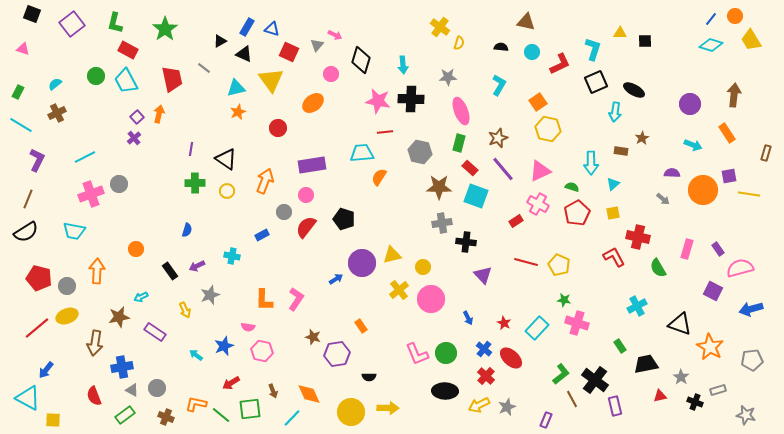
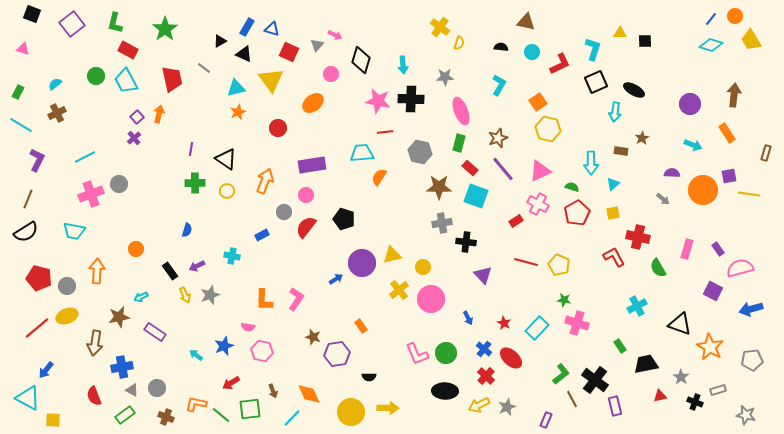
gray star at (448, 77): moved 3 px left
yellow arrow at (185, 310): moved 15 px up
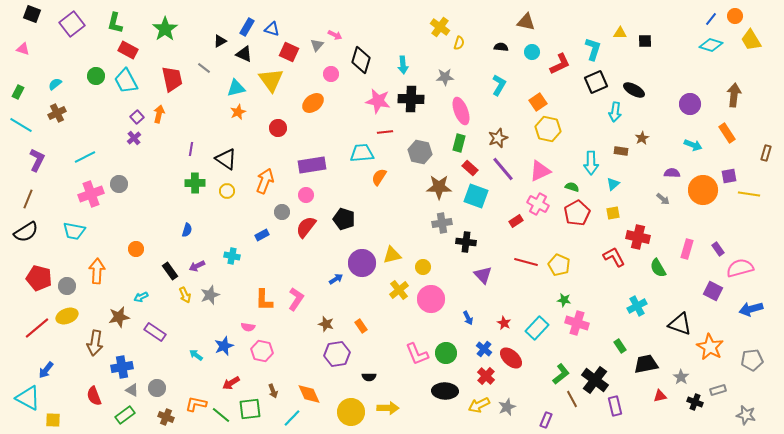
gray circle at (284, 212): moved 2 px left
brown star at (313, 337): moved 13 px right, 13 px up
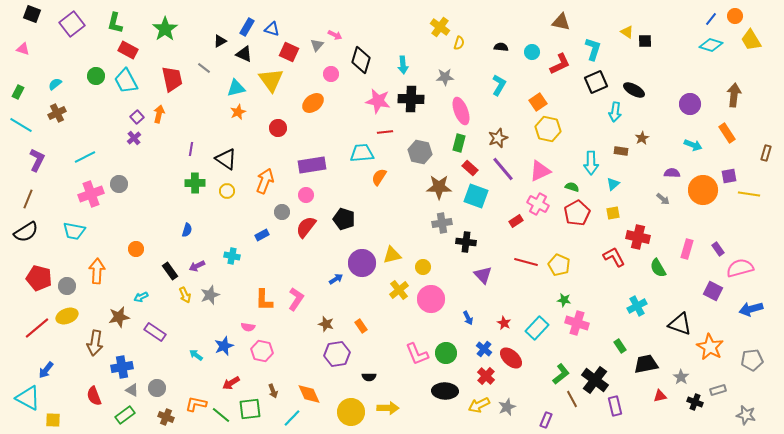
brown triangle at (526, 22): moved 35 px right
yellow triangle at (620, 33): moved 7 px right, 1 px up; rotated 32 degrees clockwise
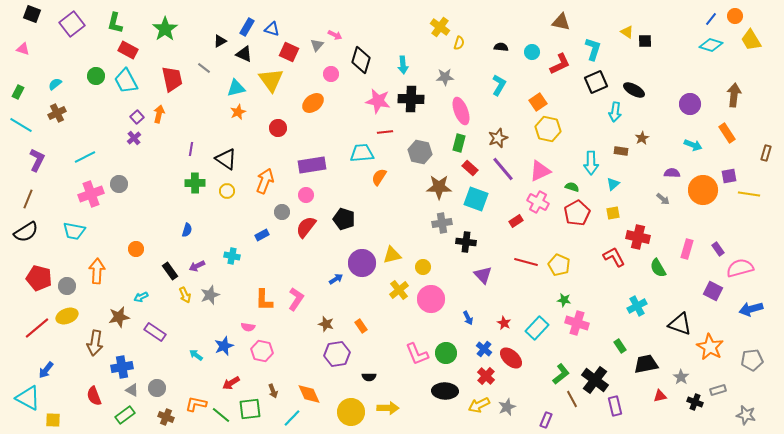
cyan square at (476, 196): moved 3 px down
pink cross at (538, 204): moved 2 px up
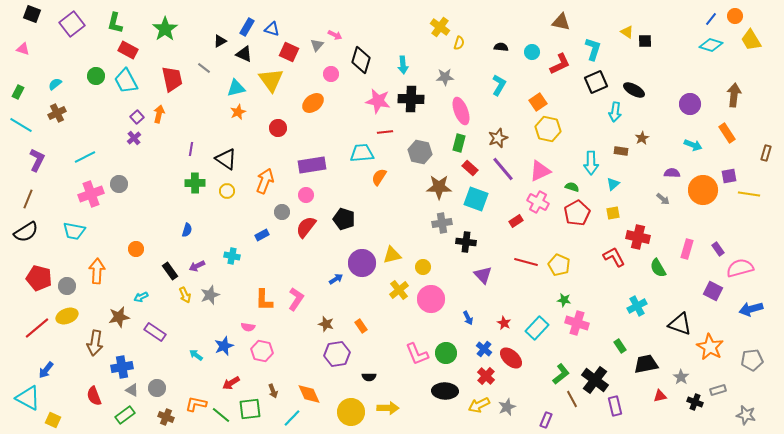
yellow square at (53, 420): rotated 21 degrees clockwise
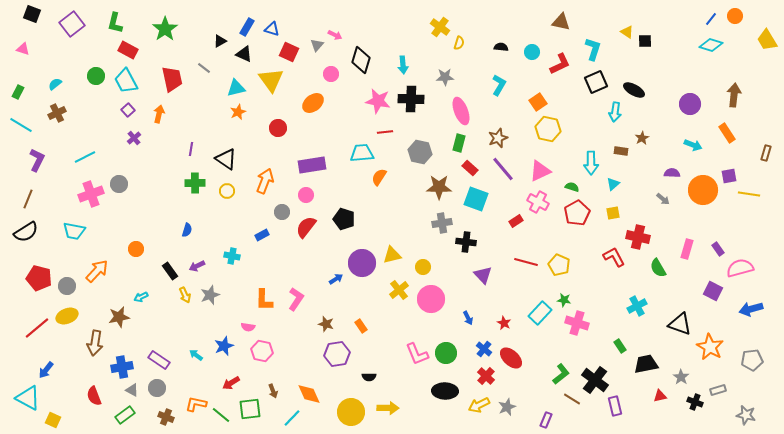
yellow trapezoid at (751, 40): moved 16 px right
purple square at (137, 117): moved 9 px left, 7 px up
orange arrow at (97, 271): rotated 40 degrees clockwise
cyan rectangle at (537, 328): moved 3 px right, 15 px up
purple rectangle at (155, 332): moved 4 px right, 28 px down
brown line at (572, 399): rotated 30 degrees counterclockwise
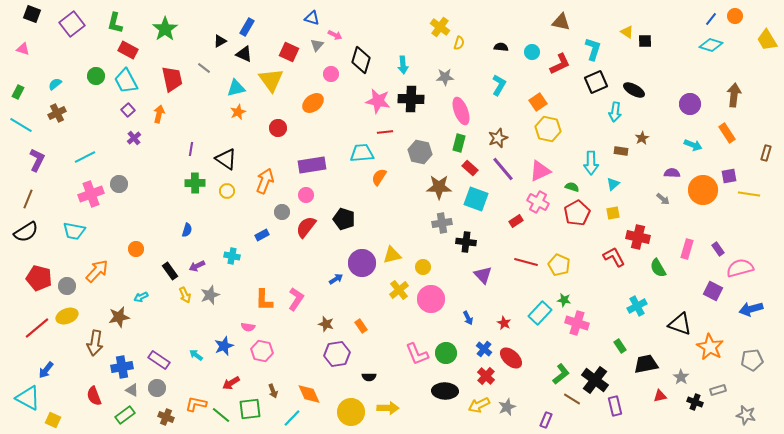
blue triangle at (272, 29): moved 40 px right, 11 px up
